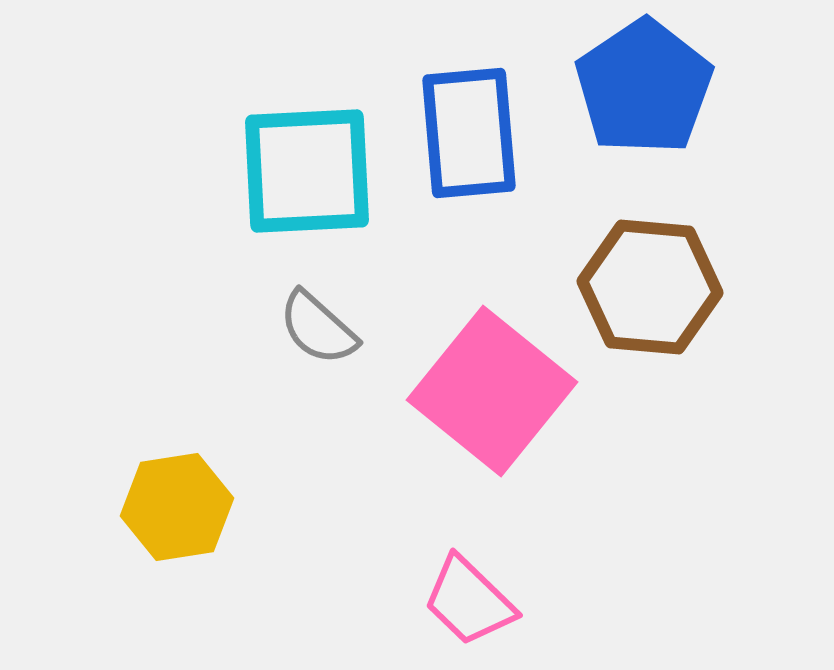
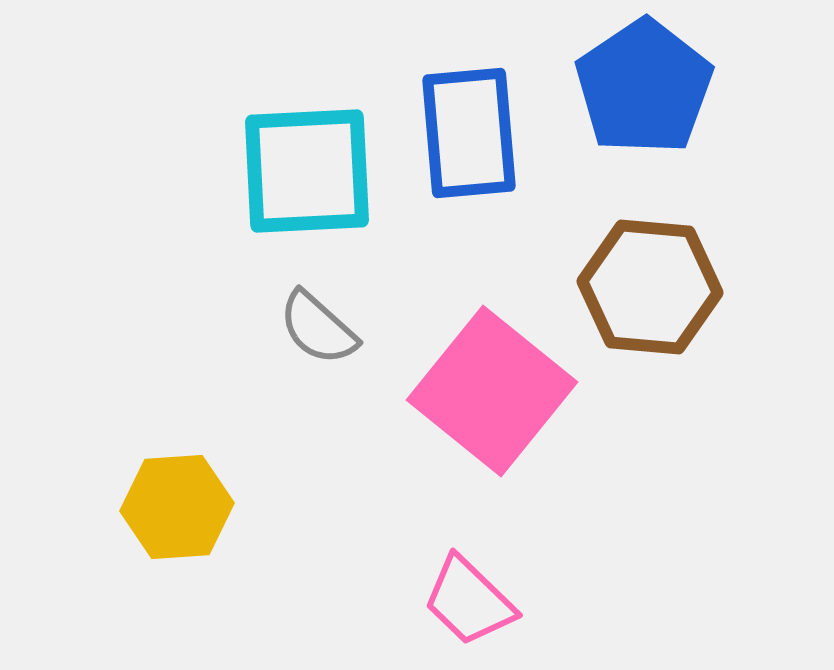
yellow hexagon: rotated 5 degrees clockwise
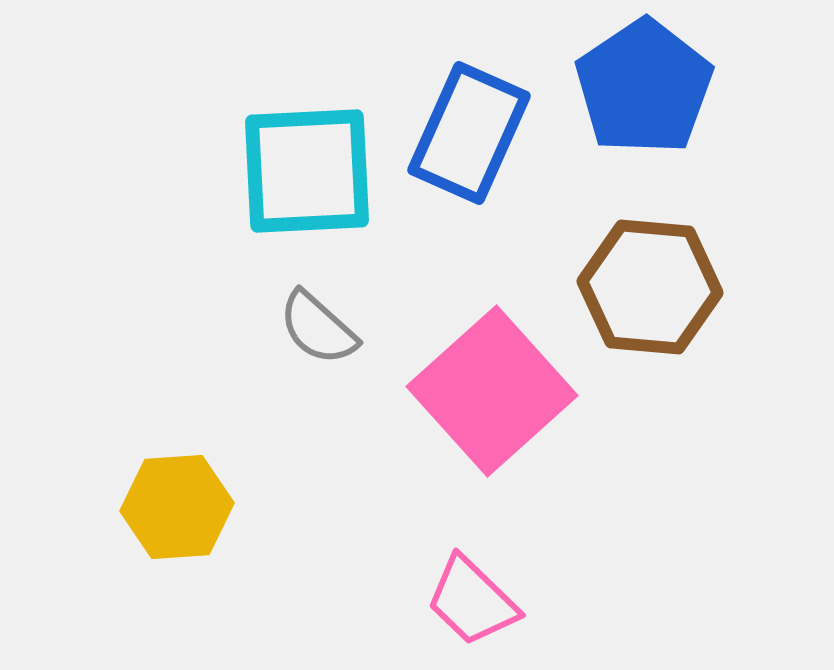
blue rectangle: rotated 29 degrees clockwise
pink square: rotated 9 degrees clockwise
pink trapezoid: moved 3 px right
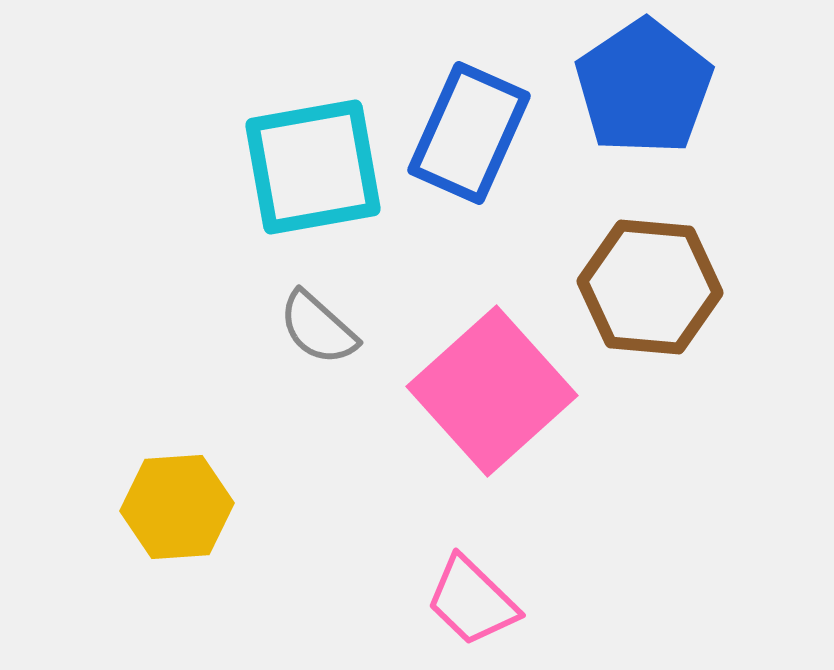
cyan square: moved 6 px right, 4 px up; rotated 7 degrees counterclockwise
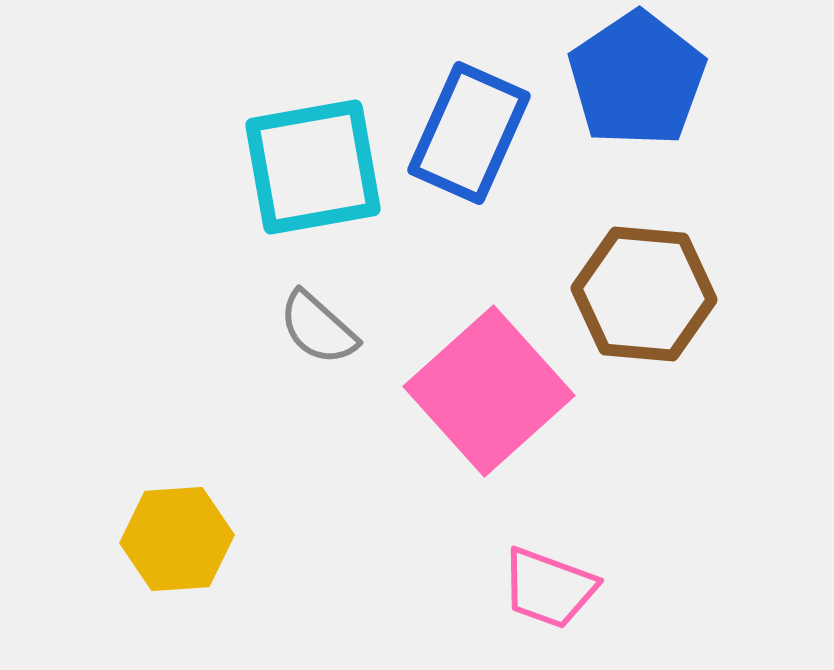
blue pentagon: moved 7 px left, 8 px up
brown hexagon: moved 6 px left, 7 px down
pink square: moved 3 px left
yellow hexagon: moved 32 px down
pink trapezoid: moved 77 px right, 13 px up; rotated 24 degrees counterclockwise
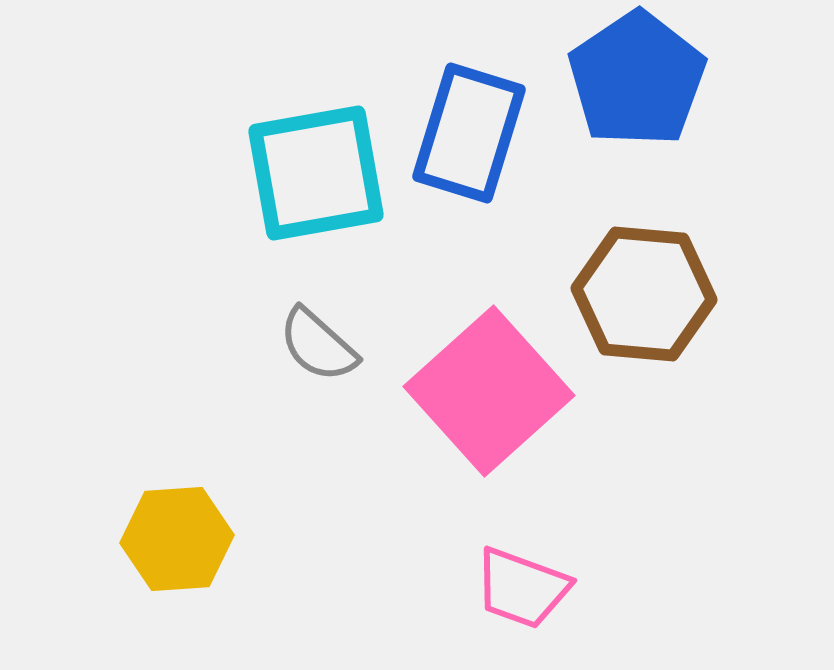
blue rectangle: rotated 7 degrees counterclockwise
cyan square: moved 3 px right, 6 px down
gray semicircle: moved 17 px down
pink trapezoid: moved 27 px left
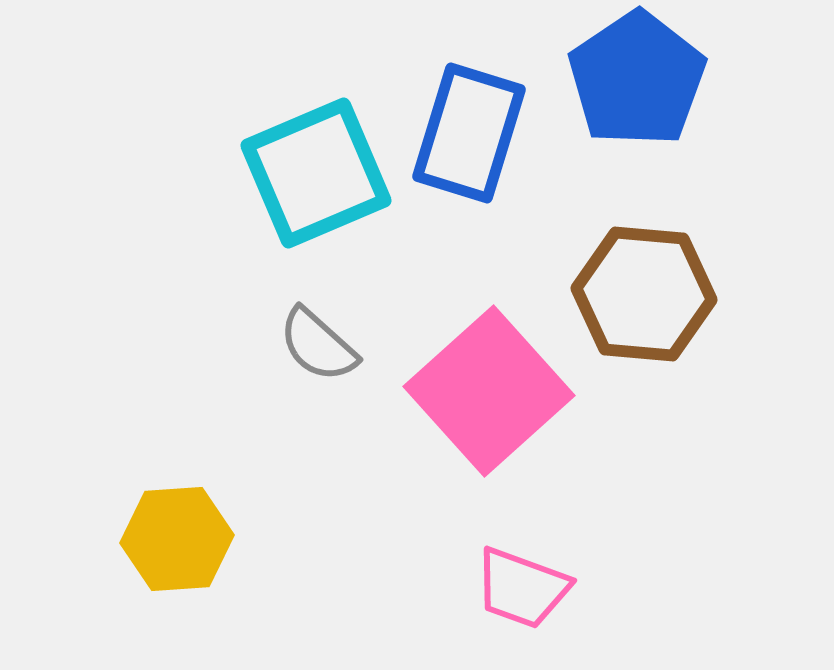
cyan square: rotated 13 degrees counterclockwise
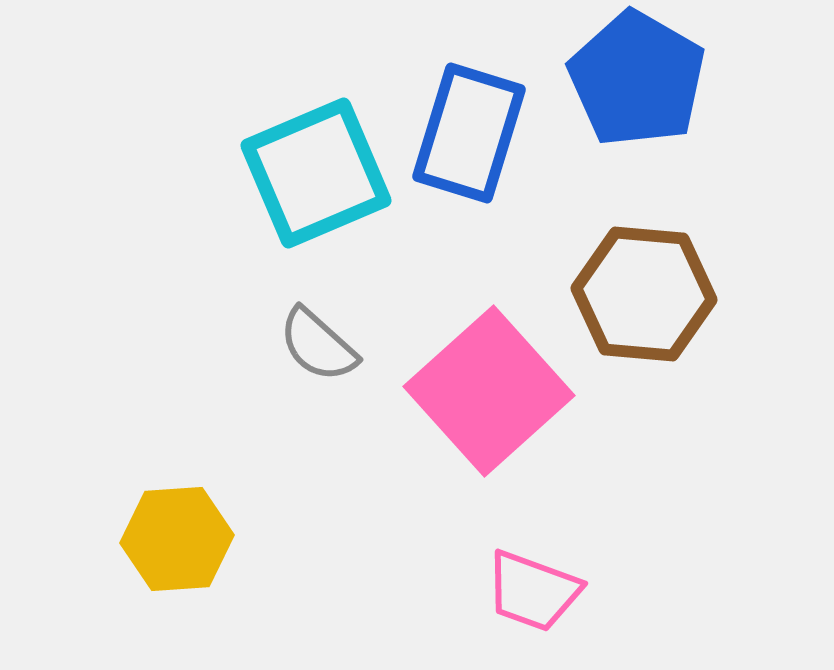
blue pentagon: rotated 8 degrees counterclockwise
pink trapezoid: moved 11 px right, 3 px down
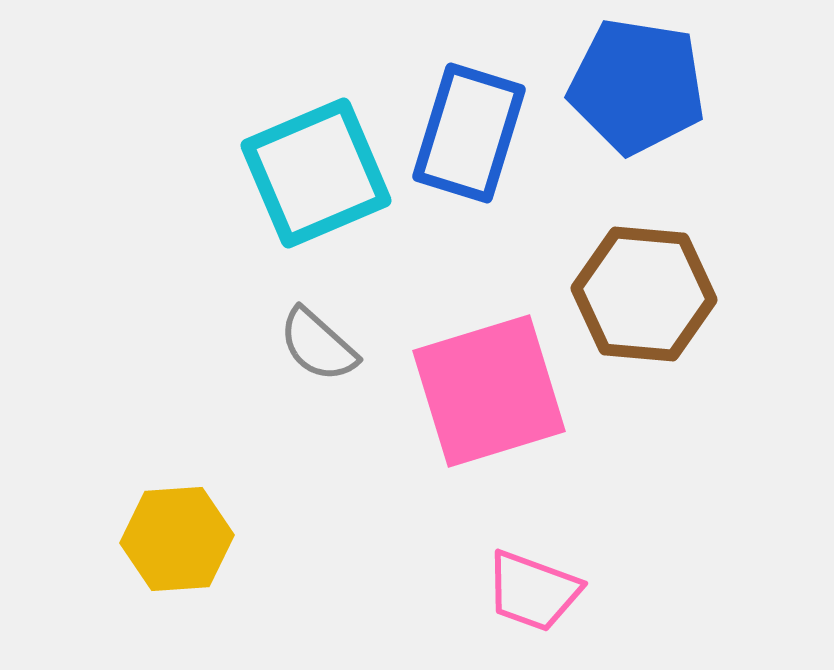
blue pentagon: moved 7 px down; rotated 21 degrees counterclockwise
pink square: rotated 25 degrees clockwise
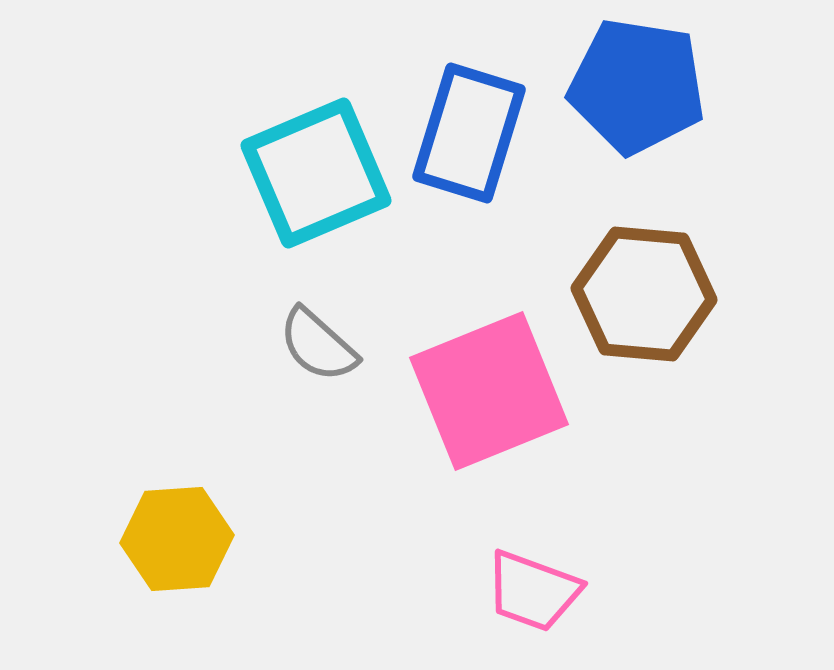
pink square: rotated 5 degrees counterclockwise
